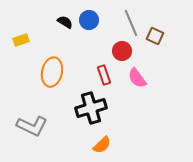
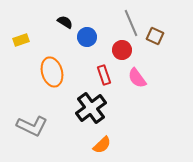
blue circle: moved 2 px left, 17 px down
red circle: moved 1 px up
orange ellipse: rotated 28 degrees counterclockwise
black cross: rotated 20 degrees counterclockwise
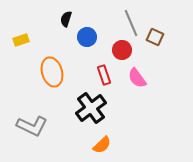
black semicircle: moved 1 px right, 3 px up; rotated 105 degrees counterclockwise
brown square: moved 1 px down
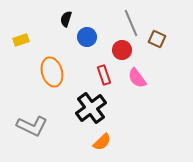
brown square: moved 2 px right, 2 px down
orange semicircle: moved 3 px up
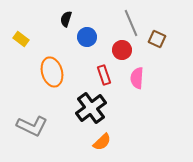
yellow rectangle: moved 1 px up; rotated 56 degrees clockwise
pink semicircle: rotated 40 degrees clockwise
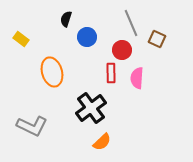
red rectangle: moved 7 px right, 2 px up; rotated 18 degrees clockwise
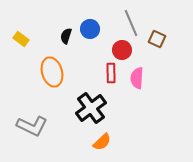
black semicircle: moved 17 px down
blue circle: moved 3 px right, 8 px up
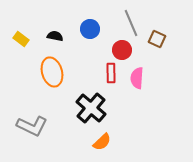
black semicircle: moved 11 px left; rotated 84 degrees clockwise
black cross: rotated 12 degrees counterclockwise
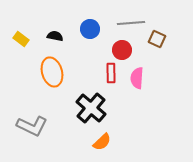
gray line: rotated 72 degrees counterclockwise
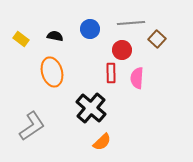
brown square: rotated 18 degrees clockwise
gray L-shape: rotated 60 degrees counterclockwise
